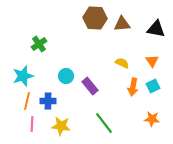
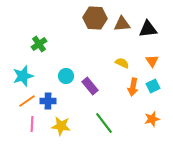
black triangle: moved 8 px left; rotated 18 degrees counterclockwise
orange line: rotated 42 degrees clockwise
orange star: rotated 21 degrees counterclockwise
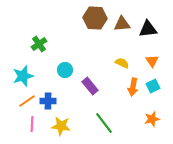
cyan circle: moved 1 px left, 6 px up
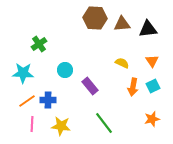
cyan star: moved 3 px up; rotated 20 degrees clockwise
blue cross: moved 1 px up
